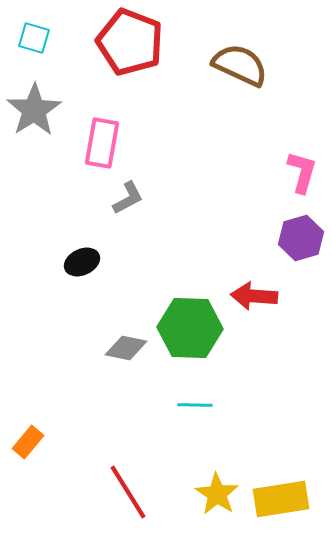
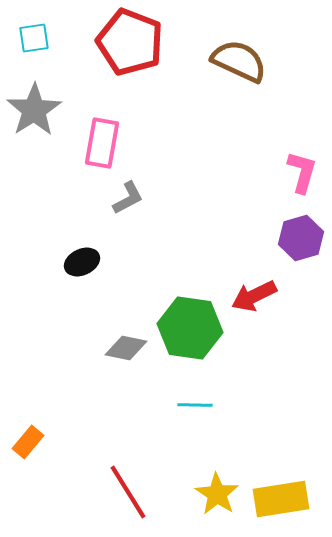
cyan square: rotated 24 degrees counterclockwise
brown semicircle: moved 1 px left, 4 px up
red arrow: rotated 30 degrees counterclockwise
green hexagon: rotated 6 degrees clockwise
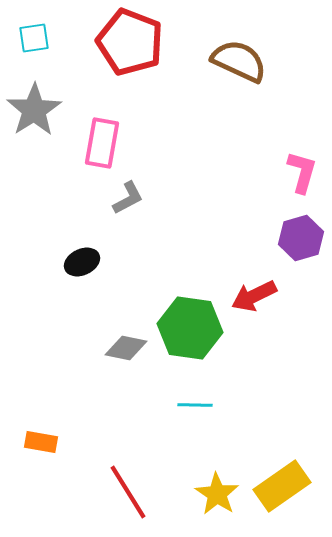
orange rectangle: moved 13 px right; rotated 60 degrees clockwise
yellow rectangle: moved 1 px right, 13 px up; rotated 26 degrees counterclockwise
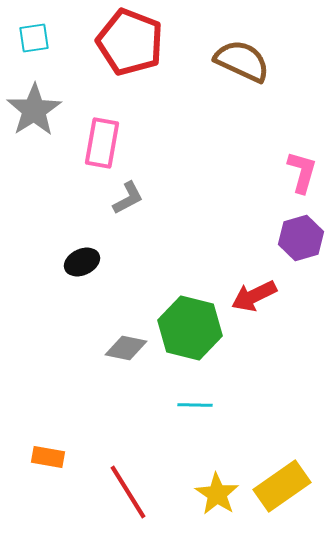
brown semicircle: moved 3 px right
green hexagon: rotated 6 degrees clockwise
orange rectangle: moved 7 px right, 15 px down
